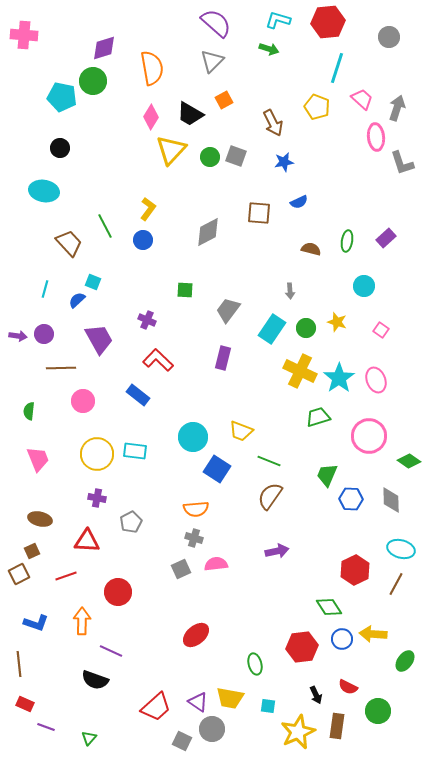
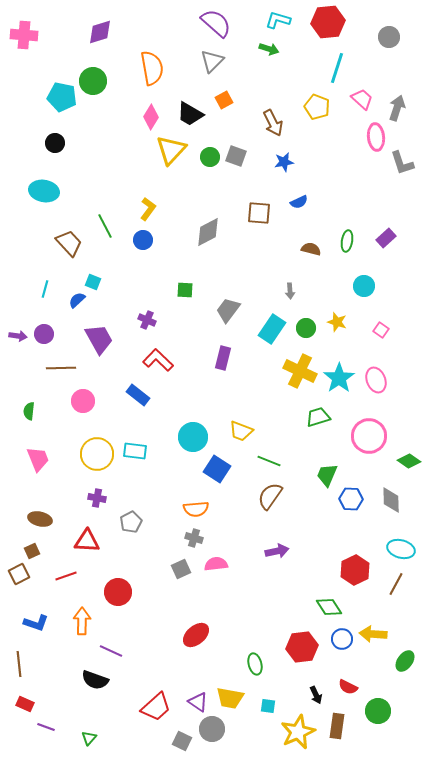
purple diamond at (104, 48): moved 4 px left, 16 px up
black circle at (60, 148): moved 5 px left, 5 px up
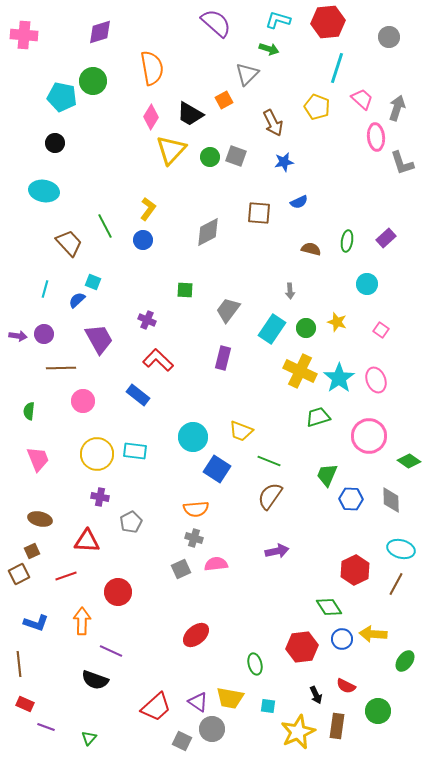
gray triangle at (212, 61): moved 35 px right, 13 px down
cyan circle at (364, 286): moved 3 px right, 2 px up
purple cross at (97, 498): moved 3 px right, 1 px up
red semicircle at (348, 687): moved 2 px left, 1 px up
